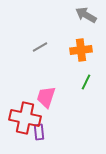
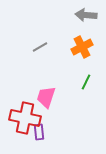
gray arrow: rotated 25 degrees counterclockwise
orange cross: moved 1 px right, 3 px up; rotated 20 degrees counterclockwise
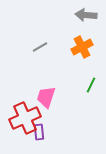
green line: moved 5 px right, 3 px down
red cross: rotated 36 degrees counterclockwise
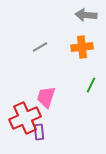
orange cross: rotated 20 degrees clockwise
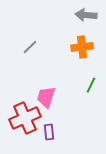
gray line: moved 10 px left; rotated 14 degrees counterclockwise
purple rectangle: moved 10 px right
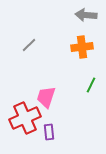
gray line: moved 1 px left, 2 px up
